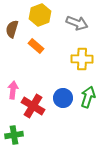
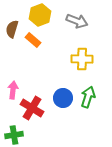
gray arrow: moved 2 px up
orange rectangle: moved 3 px left, 6 px up
red cross: moved 1 px left, 2 px down
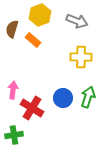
yellow cross: moved 1 px left, 2 px up
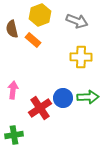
brown semicircle: rotated 30 degrees counterclockwise
green arrow: rotated 70 degrees clockwise
red cross: moved 8 px right; rotated 25 degrees clockwise
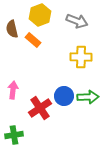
blue circle: moved 1 px right, 2 px up
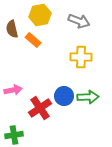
yellow hexagon: rotated 10 degrees clockwise
gray arrow: moved 2 px right
pink arrow: rotated 72 degrees clockwise
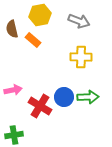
blue circle: moved 1 px down
red cross: moved 2 px up; rotated 25 degrees counterclockwise
